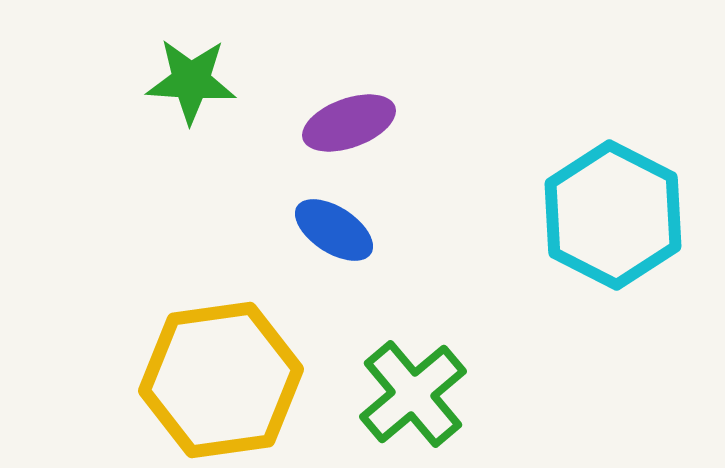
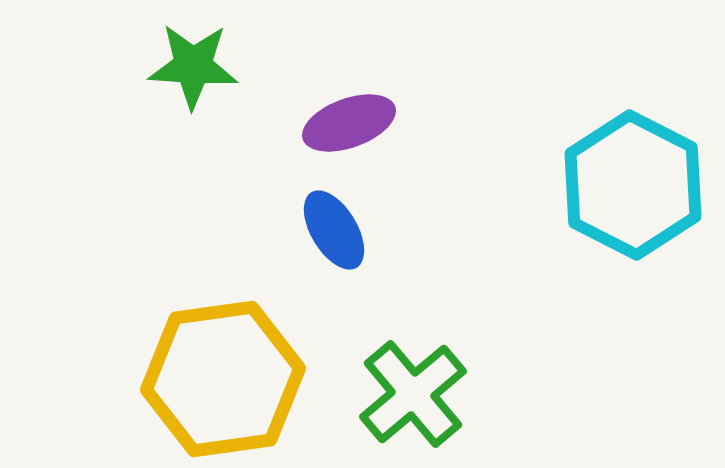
green star: moved 2 px right, 15 px up
cyan hexagon: moved 20 px right, 30 px up
blue ellipse: rotated 26 degrees clockwise
yellow hexagon: moved 2 px right, 1 px up
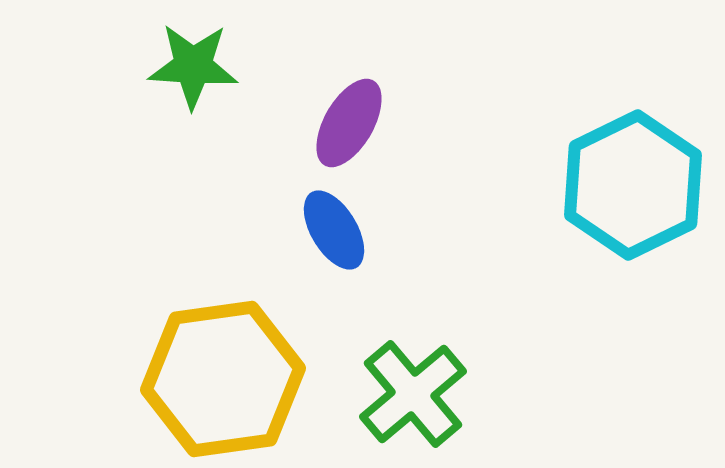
purple ellipse: rotated 40 degrees counterclockwise
cyan hexagon: rotated 7 degrees clockwise
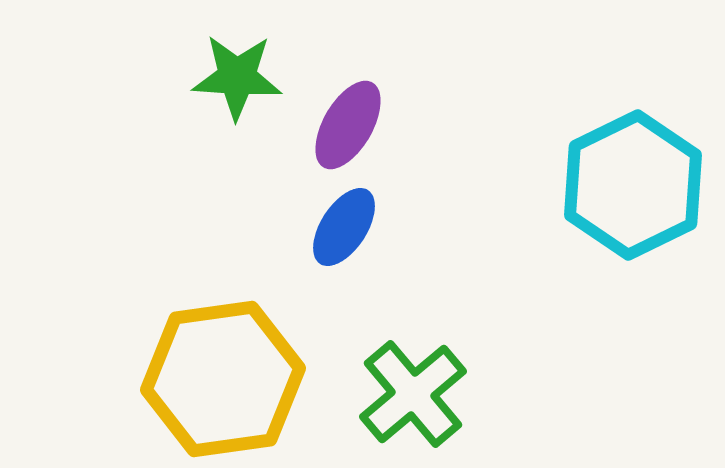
green star: moved 44 px right, 11 px down
purple ellipse: moved 1 px left, 2 px down
blue ellipse: moved 10 px right, 3 px up; rotated 64 degrees clockwise
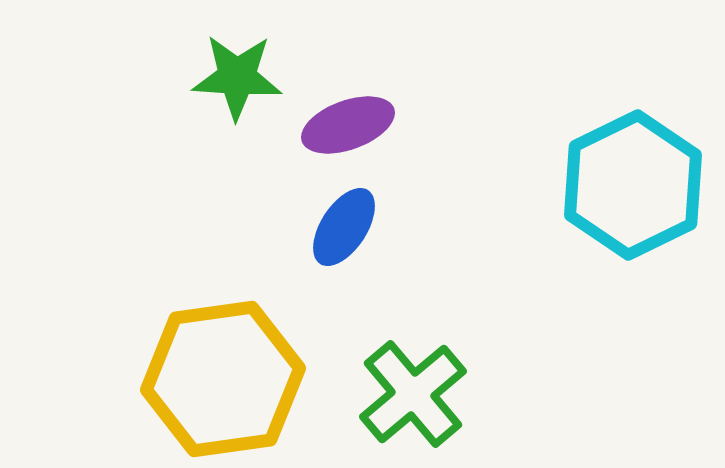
purple ellipse: rotated 40 degrees clockwise
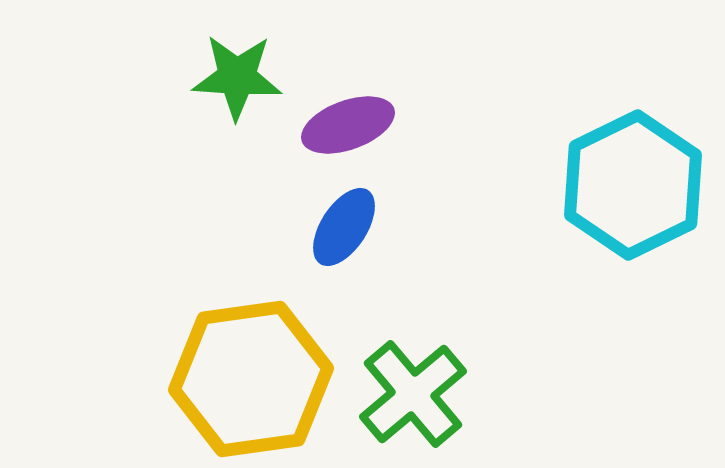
yellow hexagon: moved 28 px right
